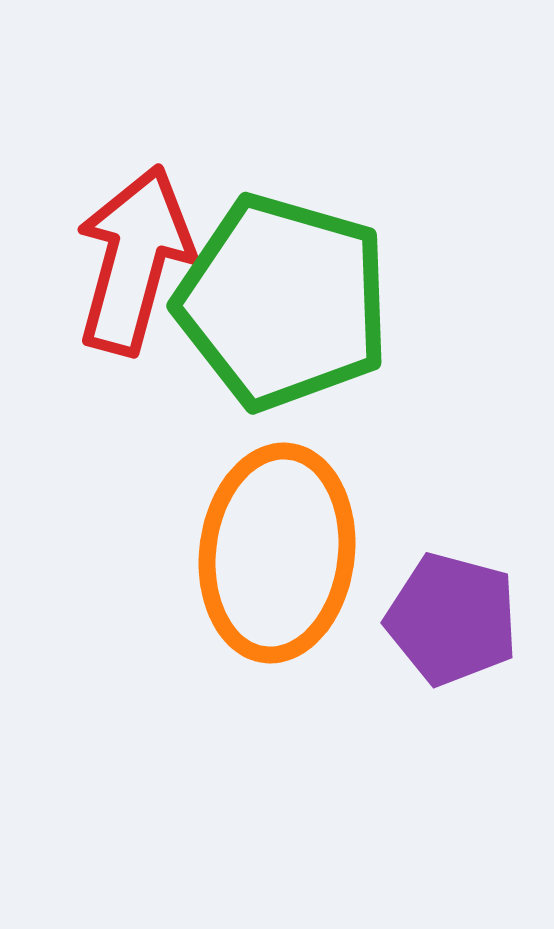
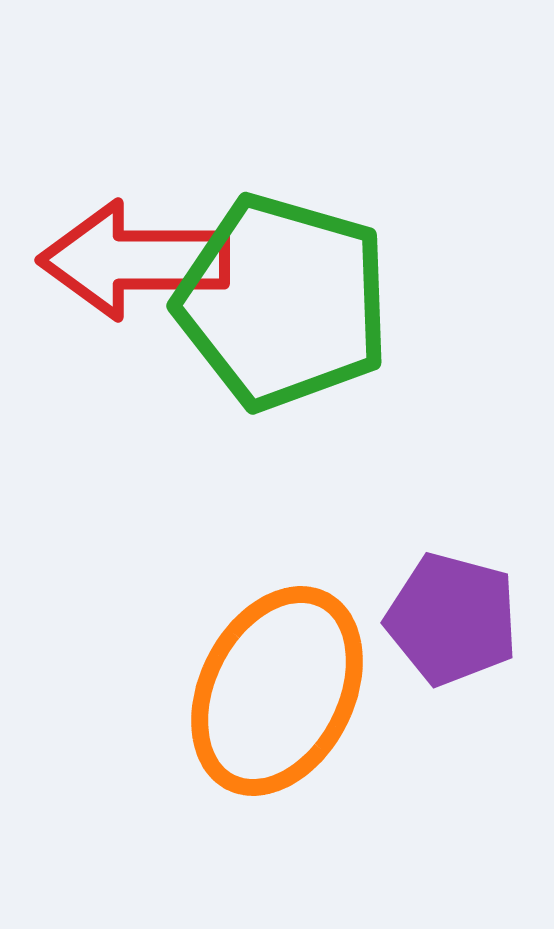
red arrow: rotated 105 degrees counterclockwise
orange ellipse: moved 138 px down; rotated 20 degrees clockwise
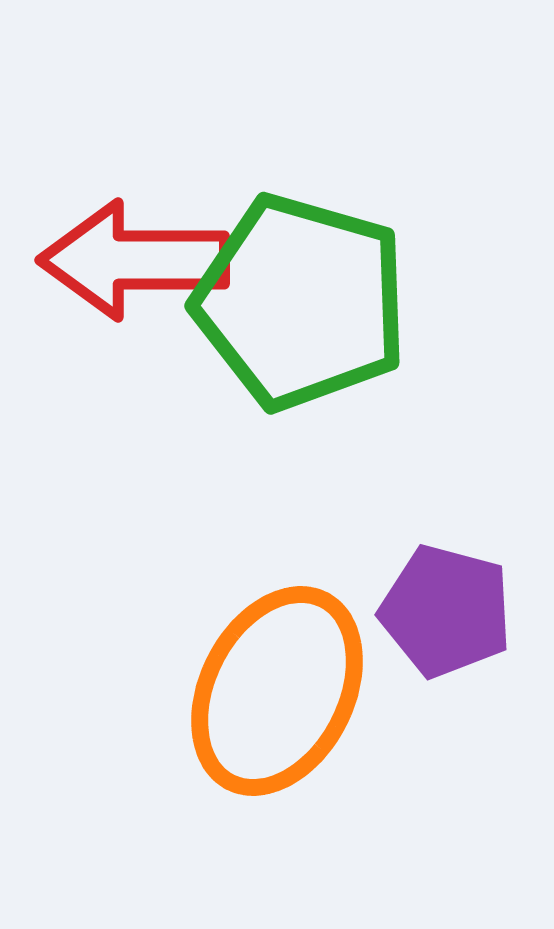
green pentagon: moved 18 px right
purple pentagon: moved 6 px left, 8 px up
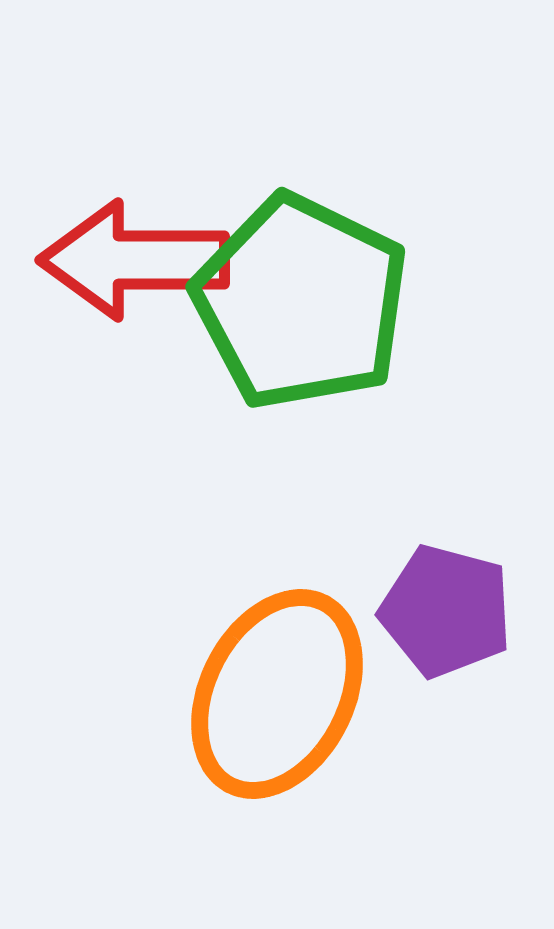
green pentagon: rotated 10 degrees clockwise
orange ellipse: moved 3 px down
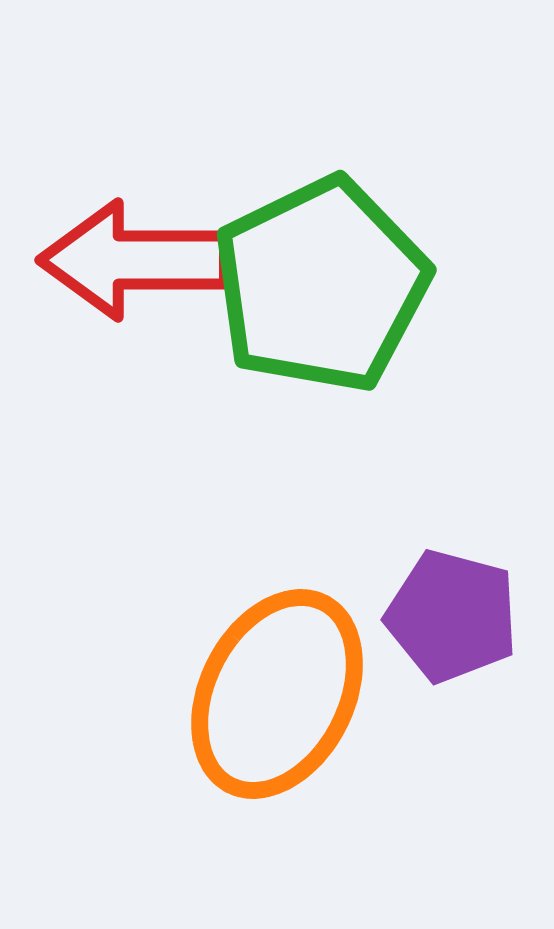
green pentagon: moved 20 px right, 17 px up; rotated 20 degrees clockwise
purple pentagon: moved 6 px right, 5 px down
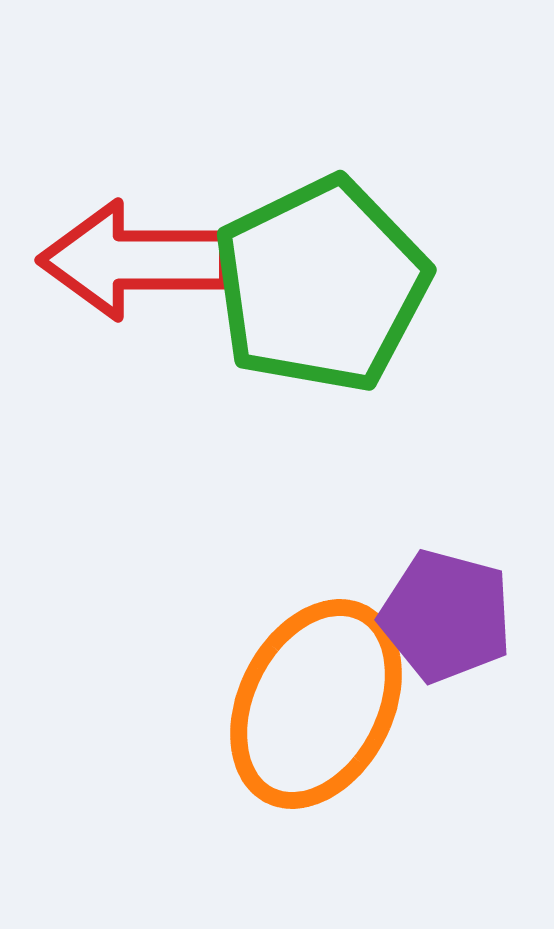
purple pentagon: moved 6 px left
orange ellipse: moved 39 px right, 10 px down
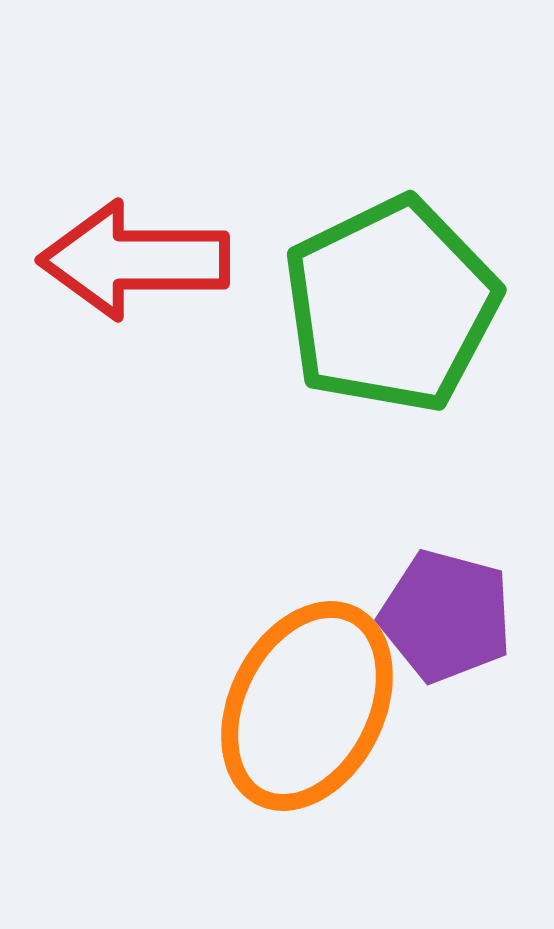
green pentagon: moved 70 px right, 20 px down
orange ellipse: moved 9 px left, 2 px down
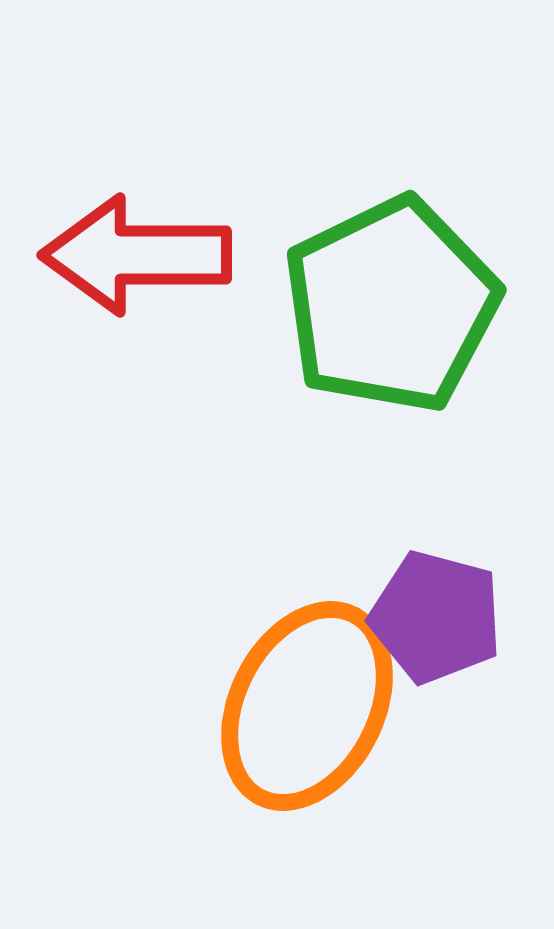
red arrow: moved 2 px right, 5 px up
purple pentagon: moved 10 px left, 1 px down
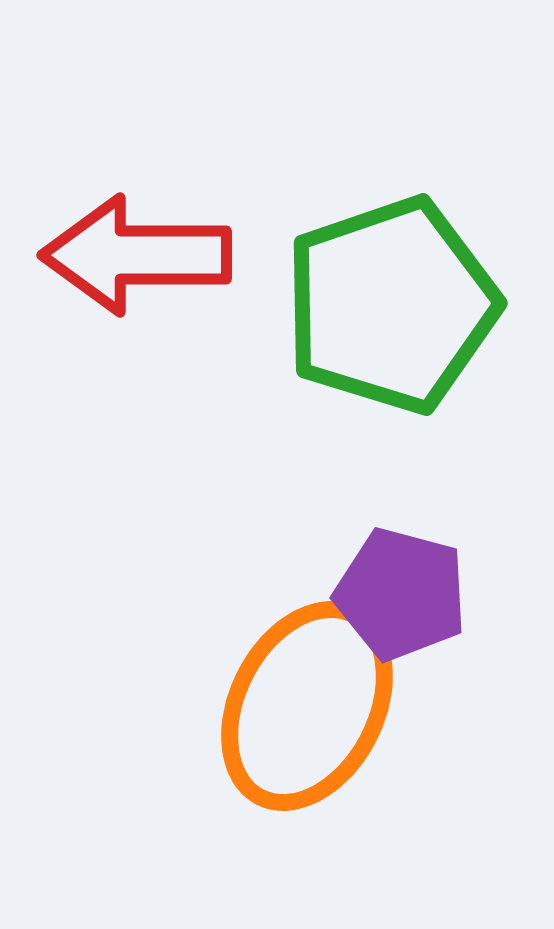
green pentagon: rotated 7 degrees clockwise
purple pentagon: moved 35 px left, 23 px up
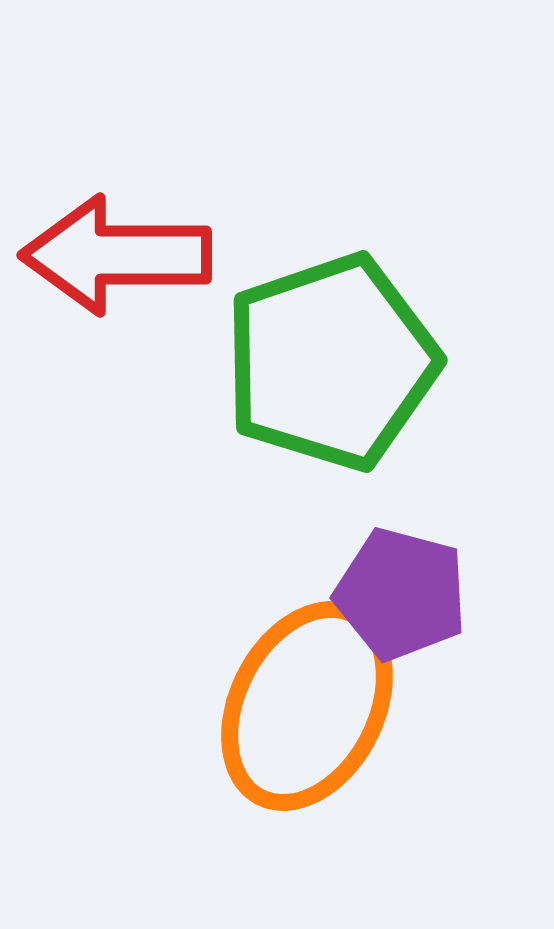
red arrow: moved 20 px left
green pentagon: moved 60 px left, 57 px down
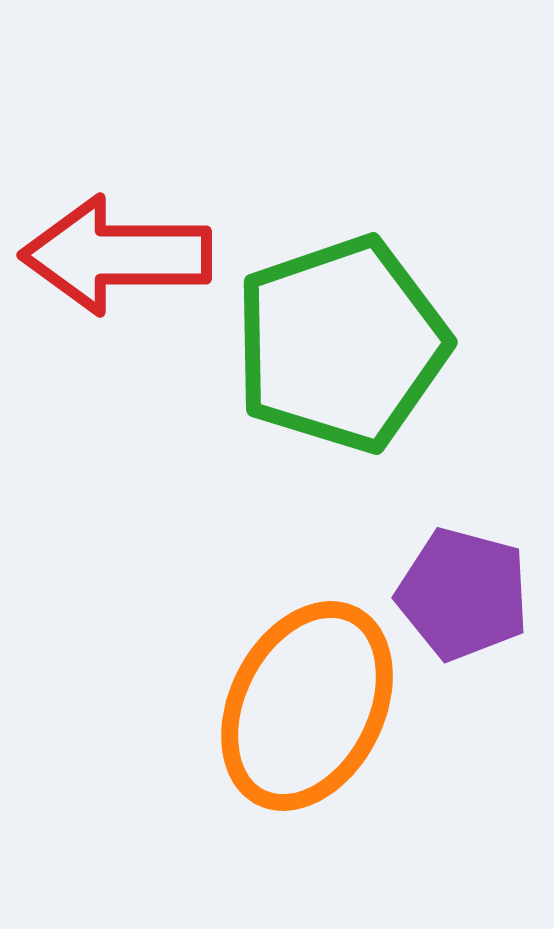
green pentagon: moved 10 px right, 18 px up
purple pentagon: moved 62 px right
